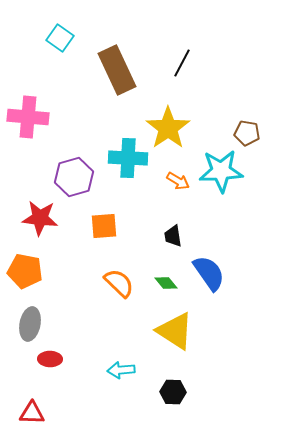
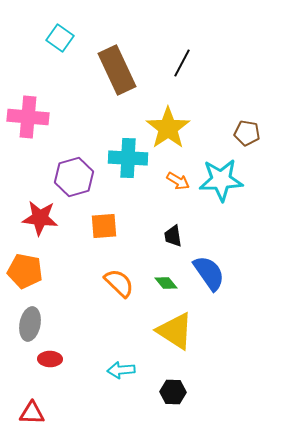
cyan star: moved 9 px down
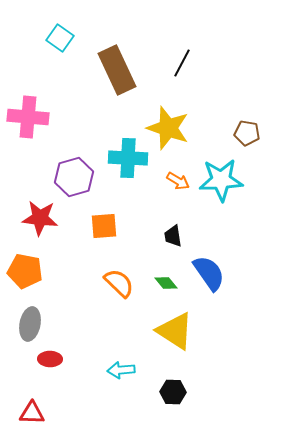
yellow star: rotated 18 degrees counterclockwise
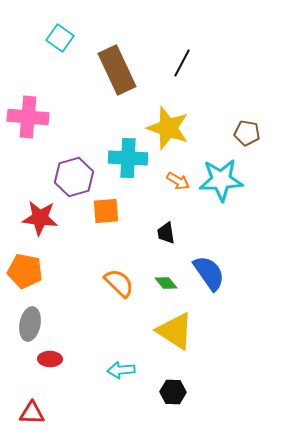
orange square: moved 2 px right, 15 px up
black trapezoid: moved 7 px left, 3 px up
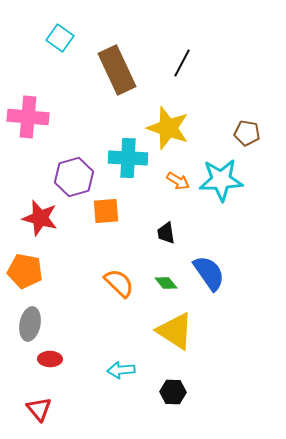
red star: rotated 9 degrees clockwise
red triangle: moved 7 px right, 4 px up; rotated 48 degrees clockwise
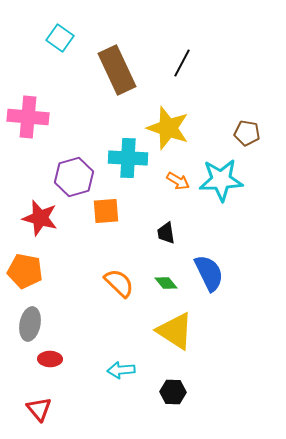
blue semicircle: rotated 9 degrees clockwise
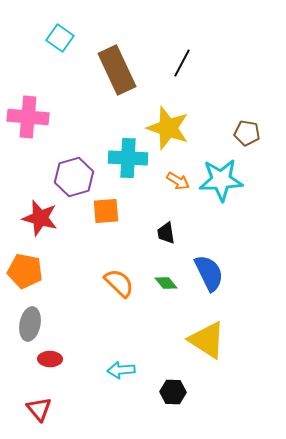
yellow triangle: moved 32 px right, 9 px down
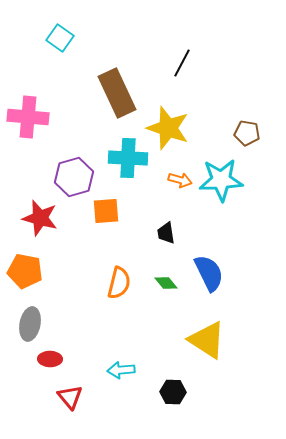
brown rectangle: moved 23 px down
orange arrow: moved 2 px right, 1 px up; rotated 15 degrees counterclockwise
orange semicircle: rotated 60 degrees clockwise
red triangle: moved 31 px right, 12 px up
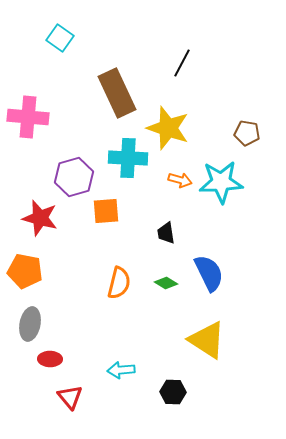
cyan star: moved 2 px down
green diamond: rotated 20 degrees counterclockwise
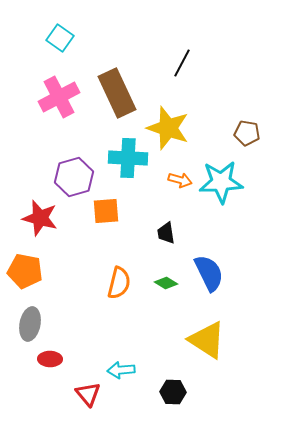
pink cross: moved 31 px right, 20 px up; rotated 33 degrees counterclockwise
red triangle: moved 18 px right, 3 px up
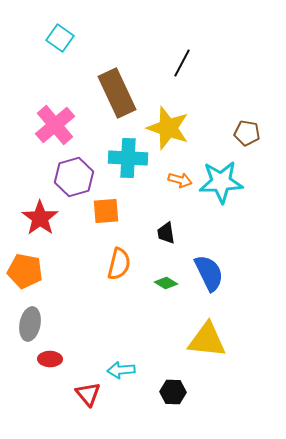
pink cross: moved 4 px left, 28 px down; rotated 12 degrees counterclockwise
red star: rotated 21 degrees clockwise
orange semicircle: moved 19 px up
yellow triangle: rotated 27 degrees counterclockwise
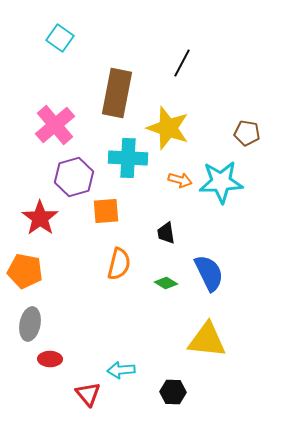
brown rectangle: rotated 36 degrees clockwise
